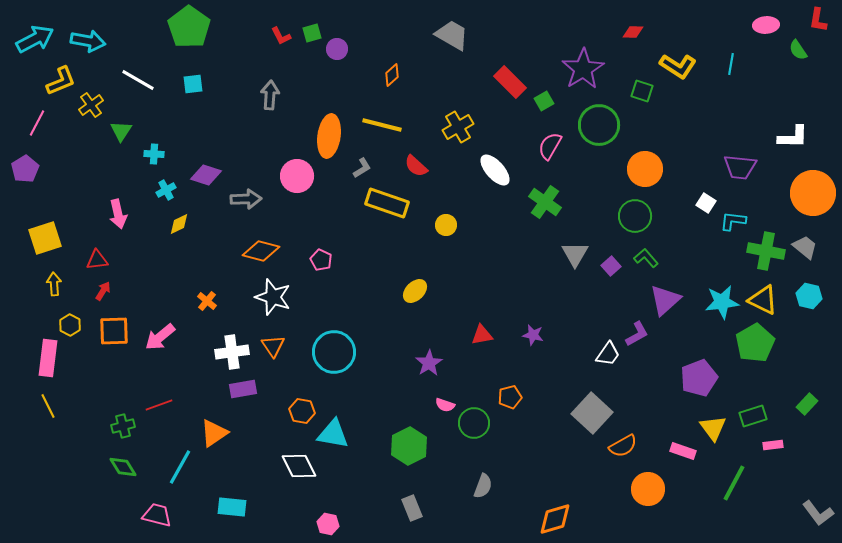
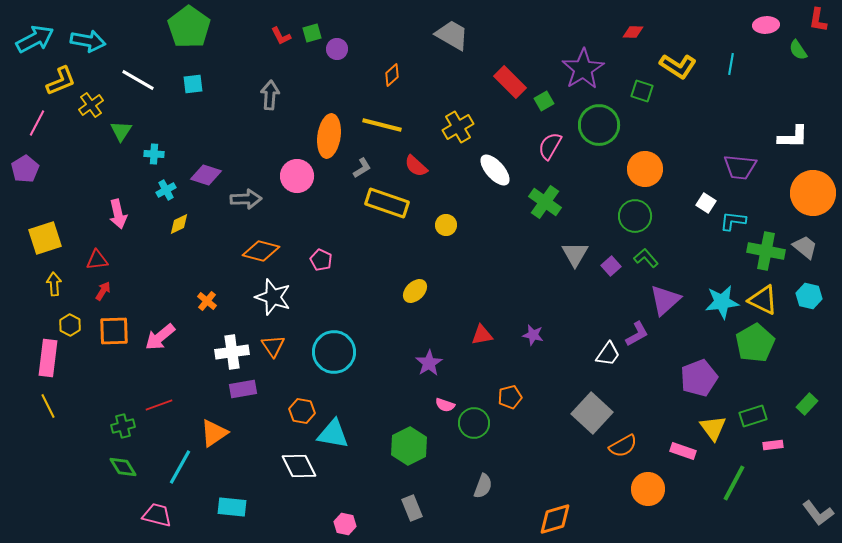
pink hexagon at (328, 524): moved 17 px right
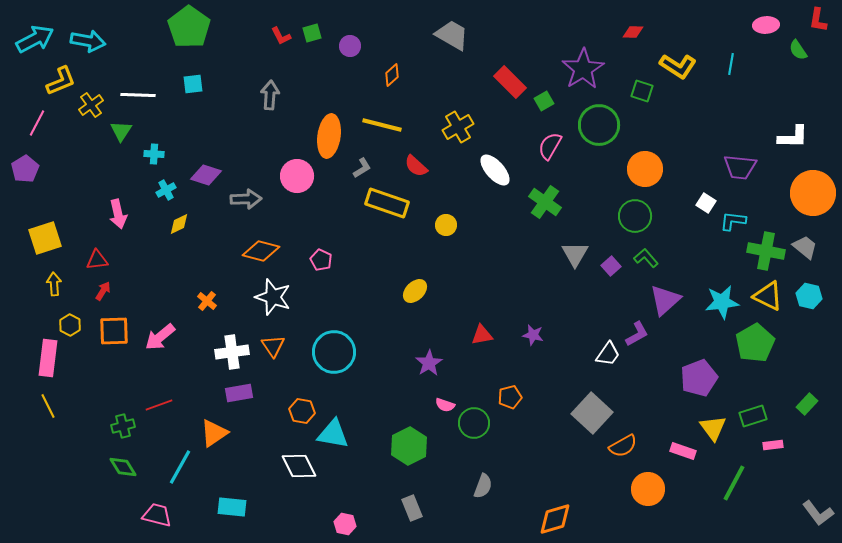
purple circle at (337, 49): moved 13 px right, 3 px up
white line at (138, 80): moved 15 px down; rotated 28 degrees counterclockwise
yellow triangle at (763, 300): moved 5 px right, 4 px up
purple rectangle at (243, 389): moved 4 px left, 4 px down
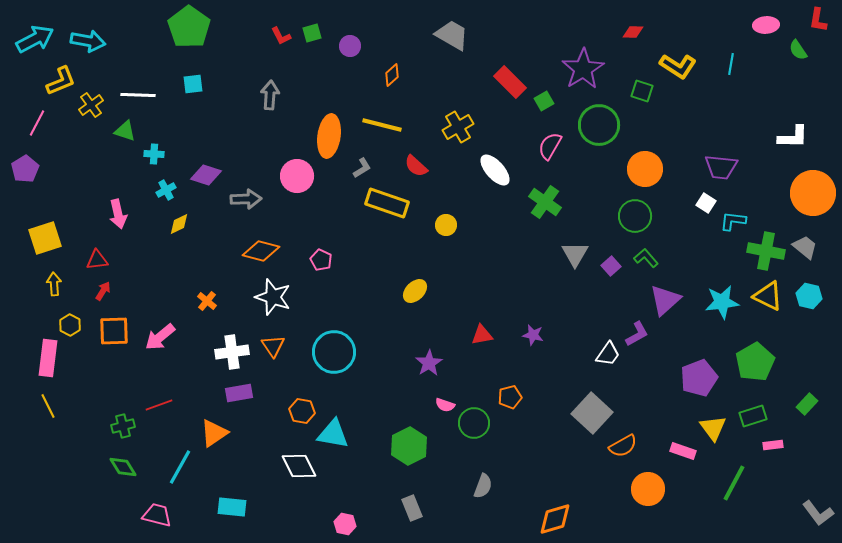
green triangle at (121, 131): moved 4 px right; rotated 45 degrees counterclockwise
purple trapezoid at (740, 167): moved 19 px left
green pentagon at (755, 343): moved 19 px down
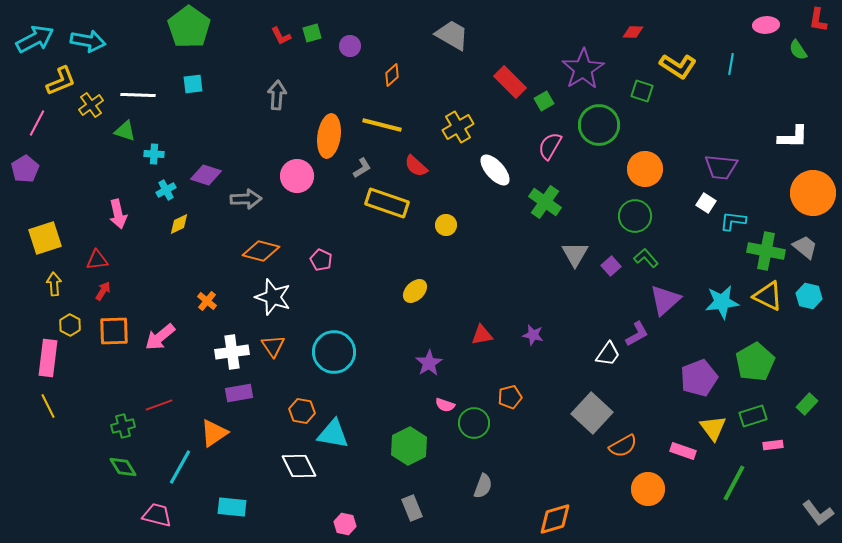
gray arrow at (270, 95): moved 7 px right
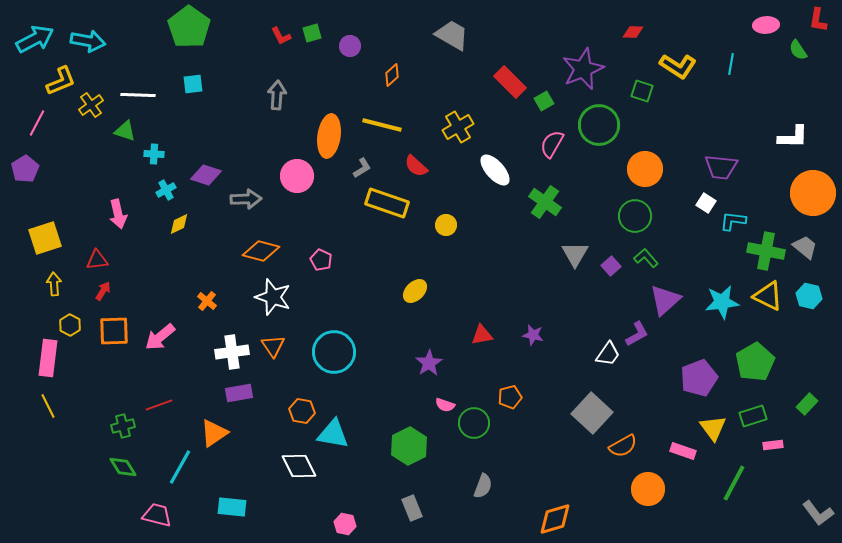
purple star at (583, 69): rotated 9 degrees clockwise
pink semicircle at (550, 146): moved 2 px right, 2 px up
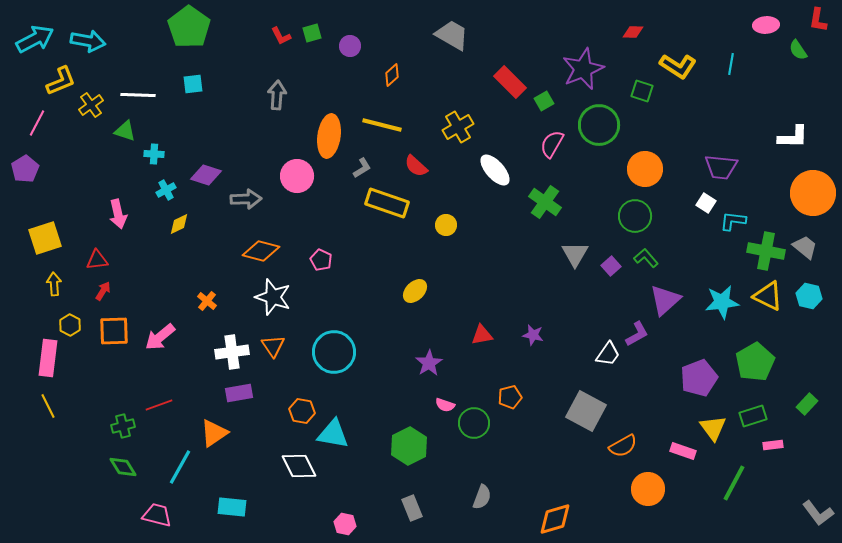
gray square at (592, 413): moved 6 px left, 2 px up; rotated 15 degrees counterclockwise
gray semicircle at (483, 486): moved 1 px left, 11 px down
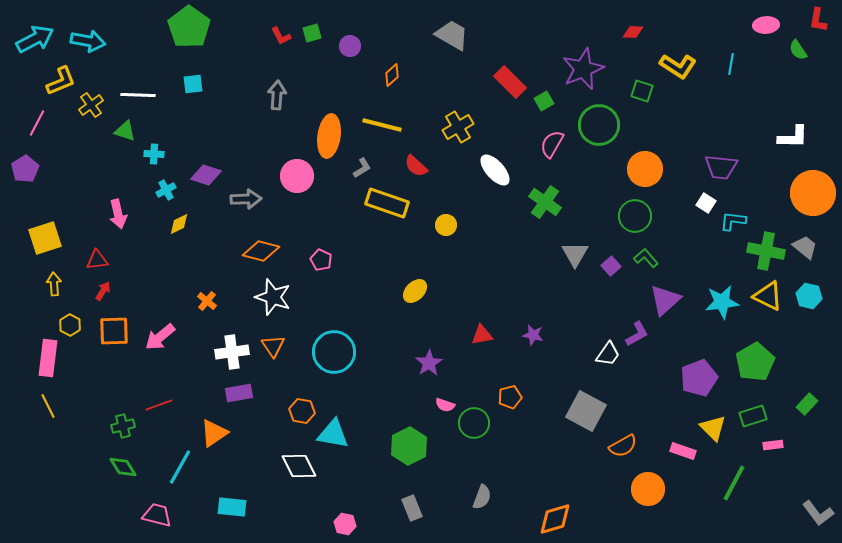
yellow triangle at (713, 428): rotated 8 degrees counterclockwise
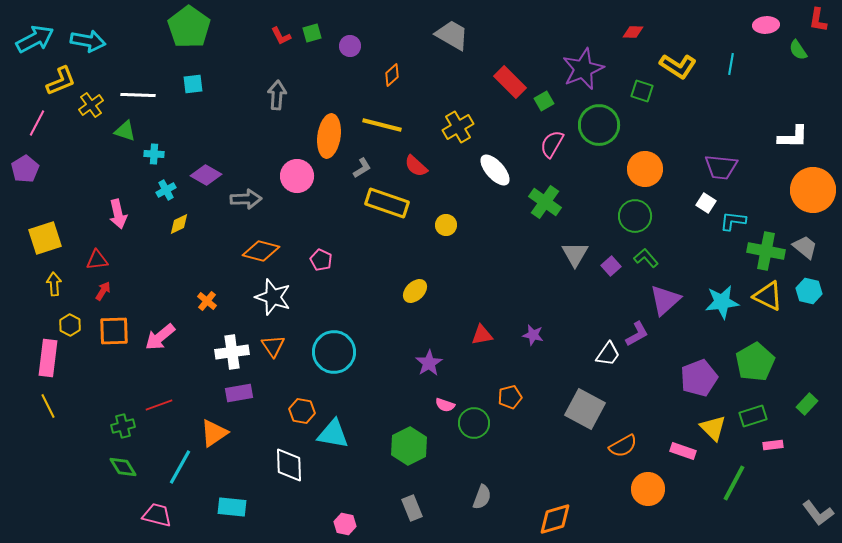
purple diamond at (206, 175): rotated 12 degrees clockwise
orange circle at (813, 193): moved 3 px up
cyan hexagon at (809, 296): moved 5 px up
gray square at (586, 411): moved 1 px left, 2 px up
white diamond at (299, 466): moved 10 px left, 1 px up; rotated 24 degrees clockwise
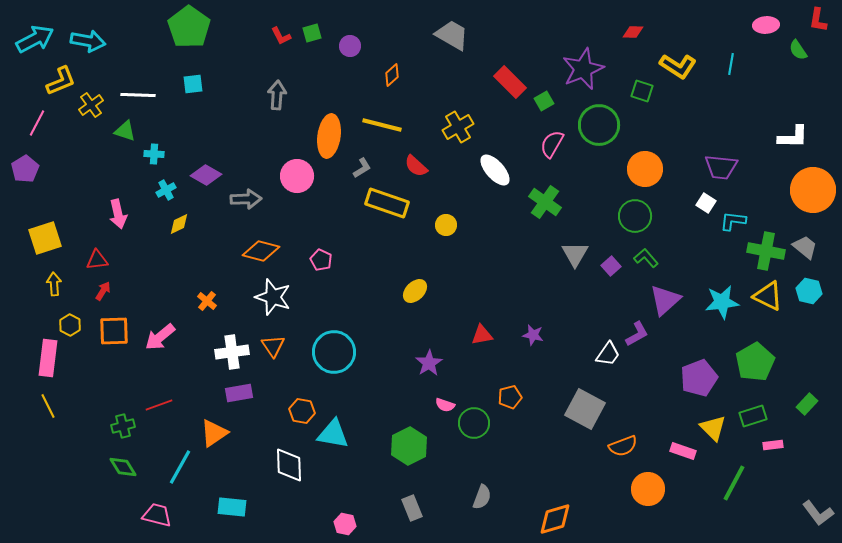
orange semicircle at (623, 446): rotated 8 degrees clockwise
